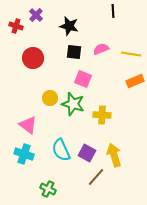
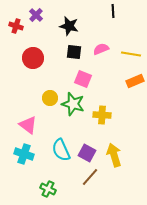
brown line: moved 6 px left
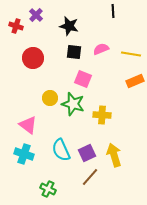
purple square: rotated 36 degrees clockwise
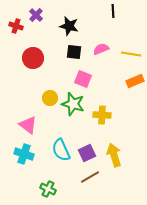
brown line: rotated 18 degrees clockwise
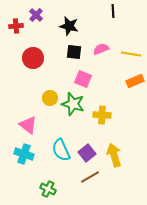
red cross: rotated 24 degrees counterclockwise
purple square: rotated 12 degrees counterclockwise
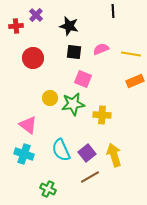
green star: rotated 25 degrees counterclockwise
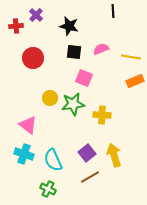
yellow line: moved 3 px down
pink square: moved 1 px right, 1 px up
cyan semicircle: moved 8 px left, 10 px down
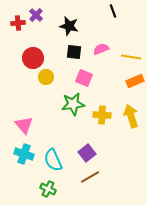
black line: rotated 16 degrees counterclockwise
red cross: moved 2 px right, 3 px up
yellow circle: moved 4 px left, 21 px up
pink triangle: moved 4 px left; rotated 12 degrees clockwise
yellow arrow: moved 17 px right, 39 px up
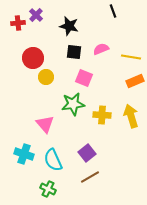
pink triangle: moved 21 px right, 1 px up
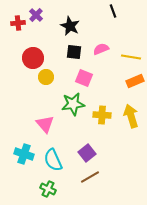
black star: moved 1 px right; rotated 12 degrees clockwise
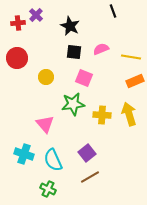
red circle: moved 16 px left
yellow arrow: moved 2 px left, 2 px up
